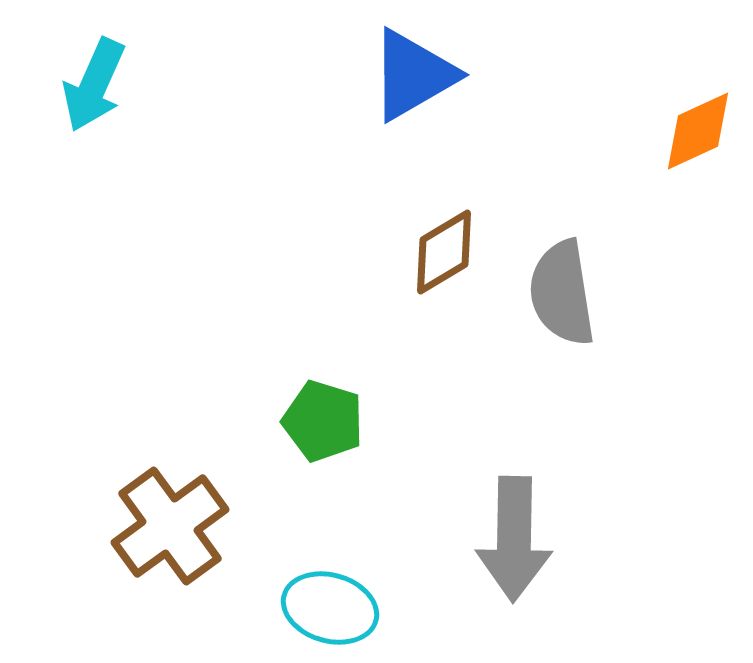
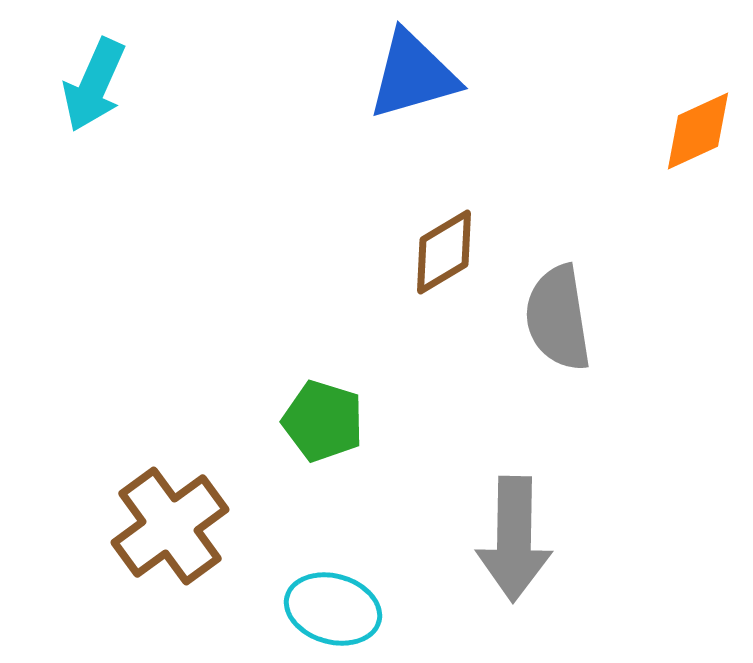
blue triangle: rotated 14 degrees clockwise
gray semicircle: moved 4 px left, 25 px down
cyan ellipse: moved 3 px right, 1 px down
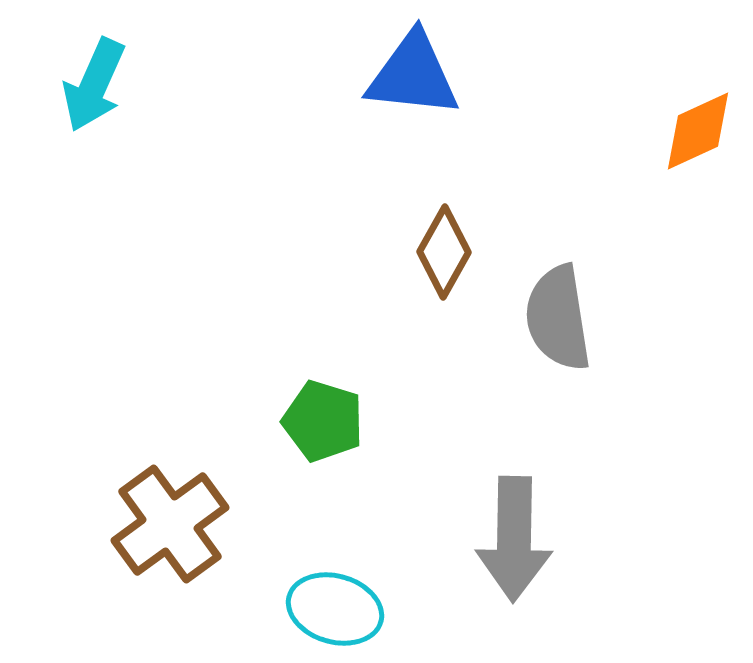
blue triangle: rotated 22 degrees clockwise
brown diamond: rotated 30 degrees counterclockwise
brown cross: moved 2 px up
cyan ellipse: moved 2 px right
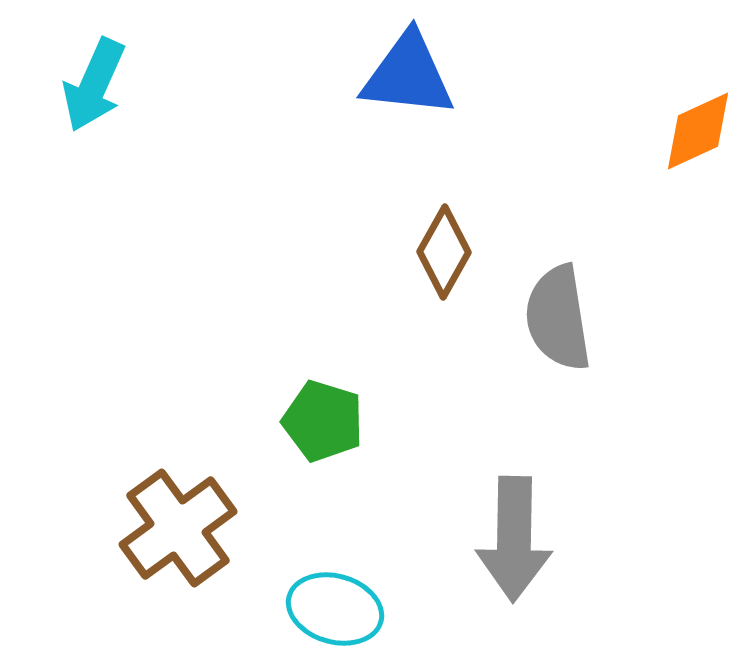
blue triangle: moved 5 px left
brown cross: moved 8 px right, 4 px down
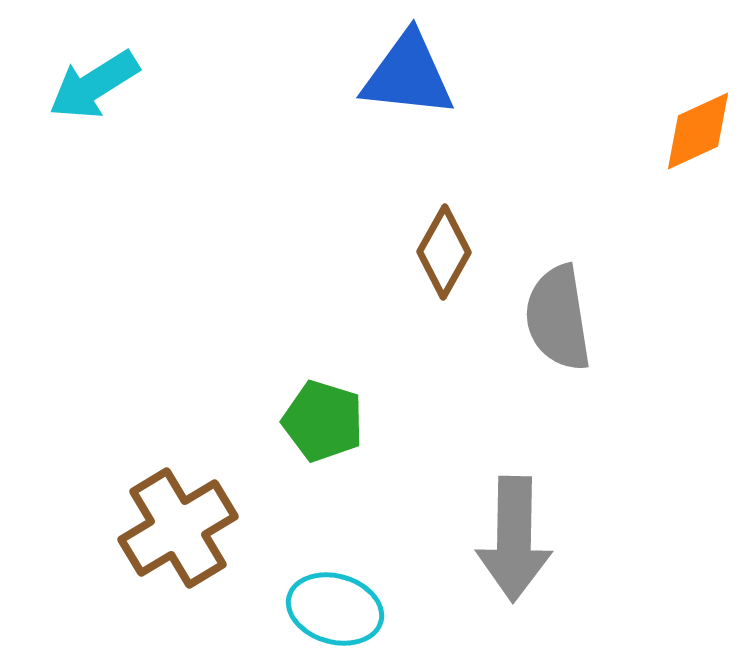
cyan arrow: rotated 34 degrees clockwise
brown cross: rotated 5 degrees clockwise
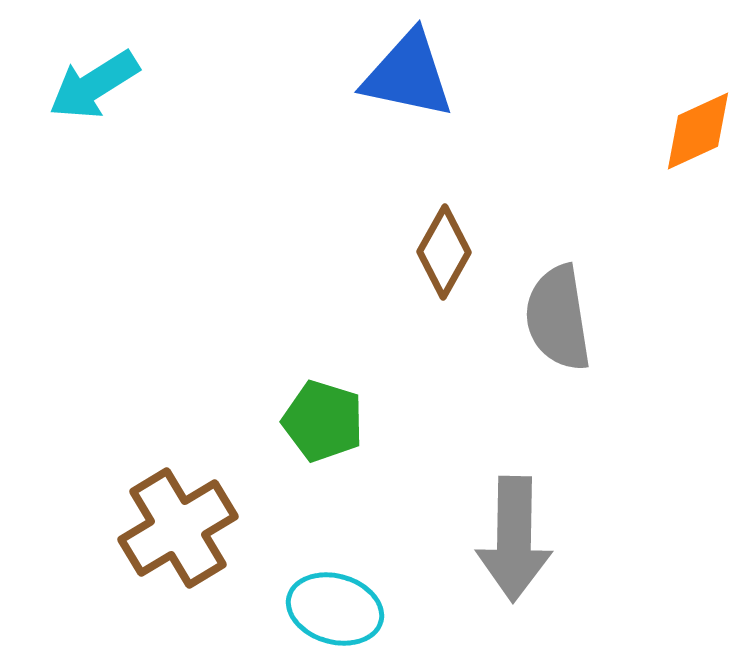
blue triangle: rotated 6 degrees clockwise
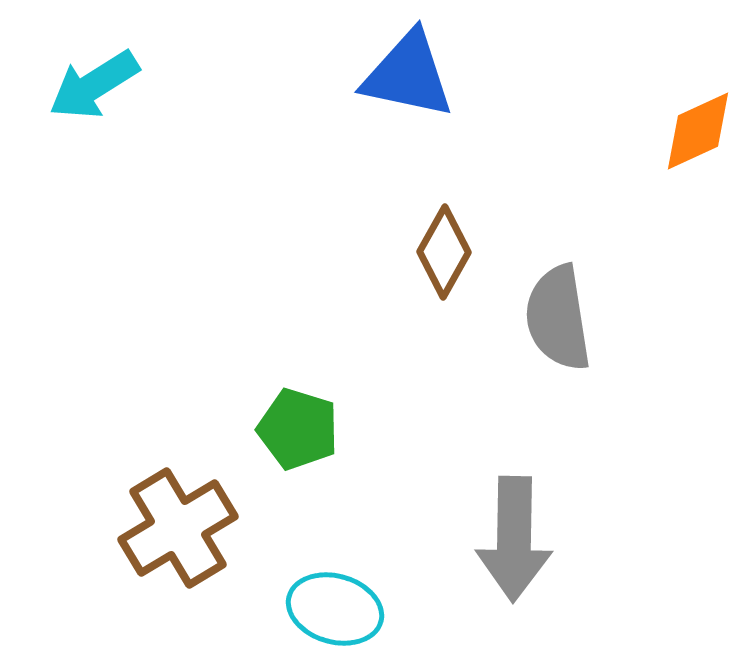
green pentagon: moved 25 px left, 8 px down
